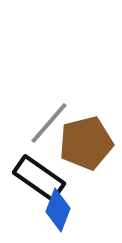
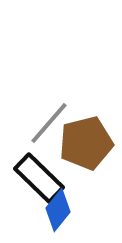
black rectangle: rotated 9 degrees clockwise
blue diamond: rotated 18 degrees clockwise
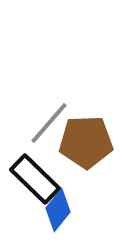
brown pentagon: moved 1 px up; rotated 12 degrees clockwise
black rectangle: moved 4 px left, 1 px down
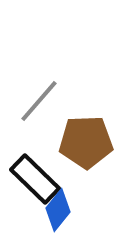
gray line: moved 10 px left, 22 px up
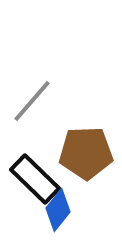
gray line: moved 7 px left
brown pentagon: moved 11 px down
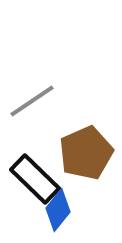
gray line: rotated 15 degrees clockwise
brown pentagon: rotated 22 degrees counterclockwise
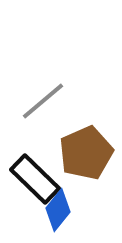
gray line: moved 11 px right; rotated 6 degrees counterclockwise
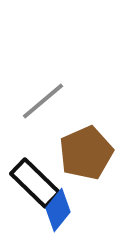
black rectangle: moved 4 px down
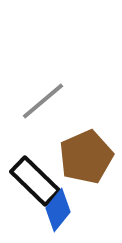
brown pentagon: moved 4 px down
black rectangle: moved 2 px up
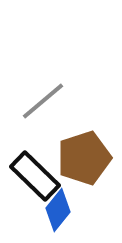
brown pentagon: moved 2 px left, 1 px down; rotated 6 degrees clockwise
black rectangle: moved 5 px up
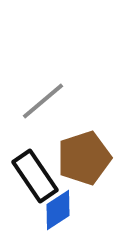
black rectangle: rotated 12 degrees clockwise
blue diamond: rotated 18 degrees clockwise
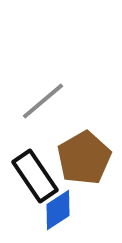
brown pentagon: rotated 12 degrees counterclockwise
